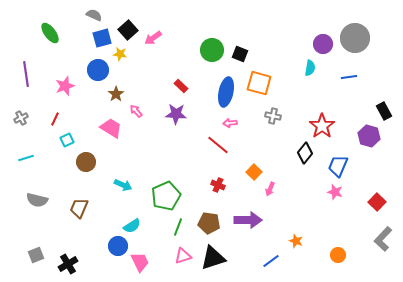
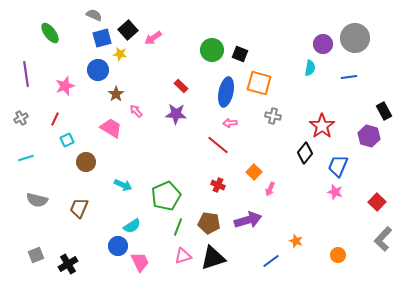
purple arrow at (248, 220): rotated 16 degrees counterclockwise
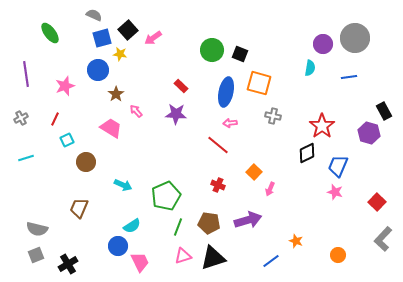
purple hexagon at (369, 136): moved 3 px up
black diamond at (305, 153): moved 2 px right; rotated 25 degrees clockwise
gray semicircle at (37, 200): moved 29 px down
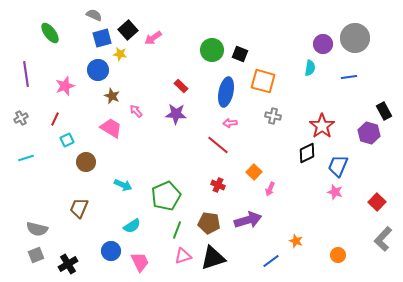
orange square at (259, 83): moved 4 px right, 2 px up
brown star at (116, 94): moved 4 px left, 2 px down; rotated 14 degrees counterclockwise
green line at (178, 227): moved 1 px left, 3 px down
blue circle at (118, 246): moved 7 px left, 5 px down
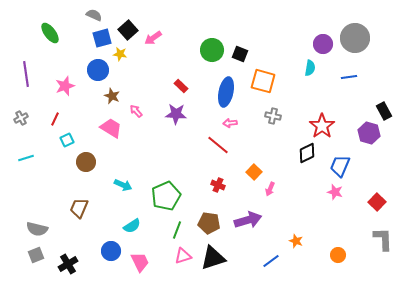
blue trapezoid at (338, 166): moved 2 px right
gray L-shape at (383, 239): rotated 135 degrees clockwise
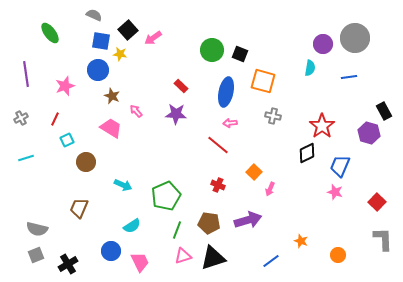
blue square at (102, 38): moved 1 px left, 3 px down; rotated 24 degrees clockwise
orange star at (296, 241): moved 5 px right
